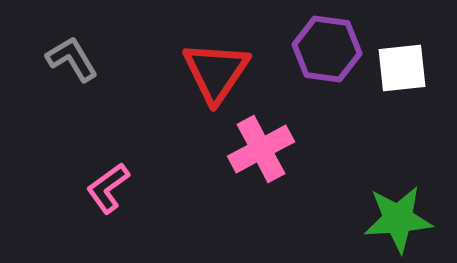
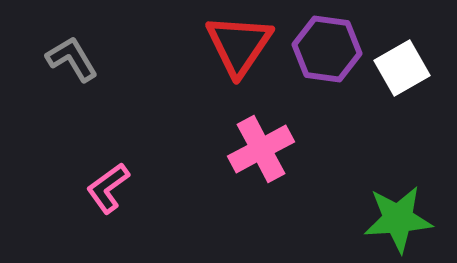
white square: rotated 24 degrees counterclockwise
red triangle: moved 23 px right, 27 px up
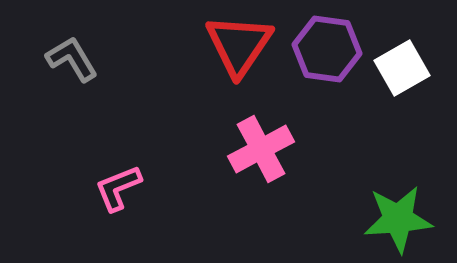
pink L-shape: moved 10 px right; rotated 14 degrees clockwise
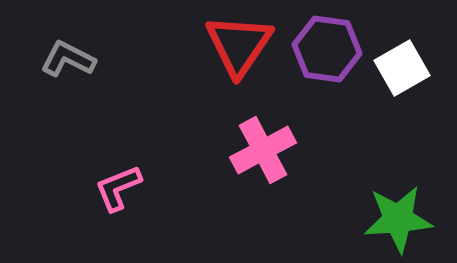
gray L-shape: moved 4 px left; rotated 32 degrees counterclockwise
pink cross: moved 2 px right, 1 px down
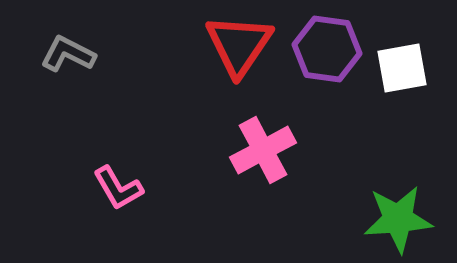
gray L-shape: moved 5 px up
white square: rotated 20 degrees clockwise
pink L-shape: rotated 98 degrees counterclockwise
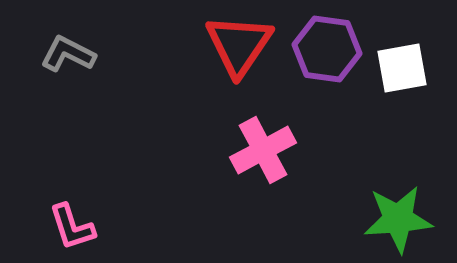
pink L-shape: moved 46 px left, 39 px down; rotated 12 degrees clockwise
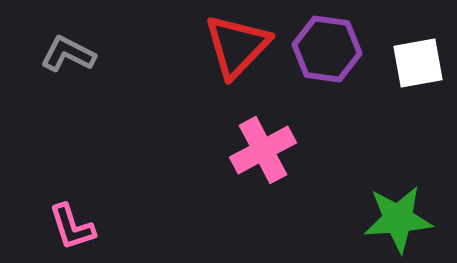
red triangle: moved 2 px left, 1 px down; rotated 10 degrees clockwise
white square: moved 16 px right, 5 px up
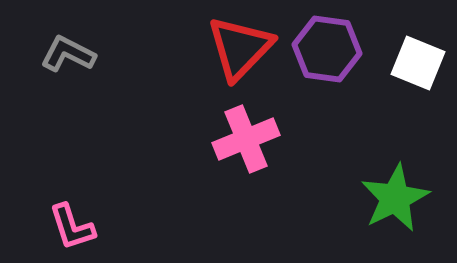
red triangle: moved 3 px right, 2 px down
white square: rotated 32 degrees clockwise
pink cross: moved 17 px left, 11 px up; rotated 6 degrees clockwise
green star: moved 3 px left, 21 px up; rotated 22 degrees counterclockwise
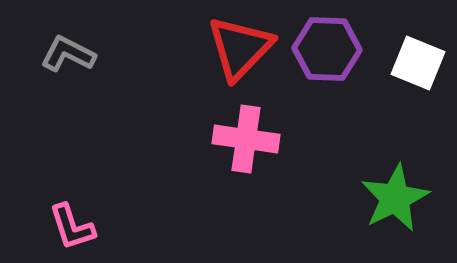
purple hexagon: rotated 6 degrees counterclockwise
pink cross: rotated 30 degrees clockwise
